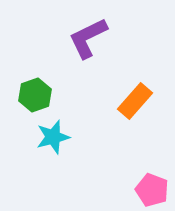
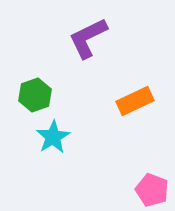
orange rectangle: rotated 24 degrees clockwise
cyan star: rotated 16 degrees counterclockwise
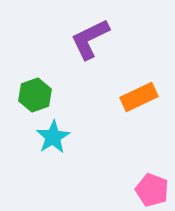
purple L-shape: moved 2 px right, 1 px down
orange rectangle: moved 4 px right, 4 px up
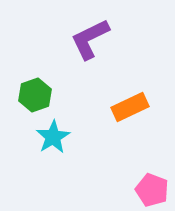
orange rectangle: moved 9 px left, 10 px down
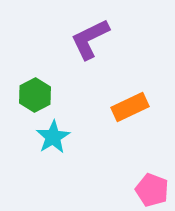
green hexagon: rotated 8 degrees counterclockwise
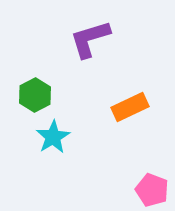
purple L-shape: rotated 9 degrees clockwise
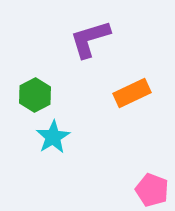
orange rectangle: moved 2 px right, 14 px up
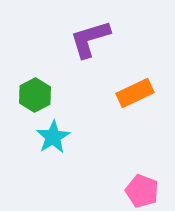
orange rectangle: moved 3 px right
pink pentagon: moved 10 px left, 1 px down
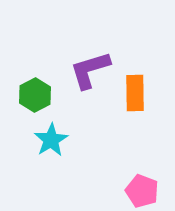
purple L-shape: moved 31 px down
orange rectangle: rotated 66 degrees counterclockwise
cyan star: moved 2 px left, 3 px down
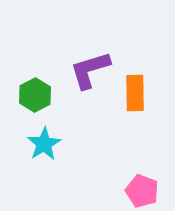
cyan star: moved 7 px left, 4 px down
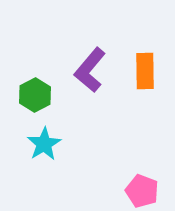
purple L-shape: rotated 33 degrees counterclockwise
orange rectangle: moved 10 px right, 22 px up
